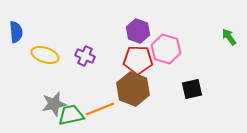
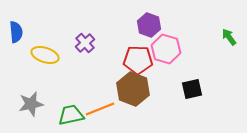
purple hexagon: moved 11 px right, 6 px up
purple cross: moved 13 px up; rotated 24 degrees clockwise
gray star: moved 23 px left
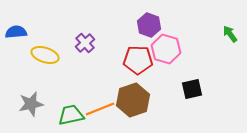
blue semicircle: rotated 90 degrees counterclockwise
green arrow: moved 1 px right, 3 px up
brown hexagon: moved 11 px down; rotated 20 degrees clockwise
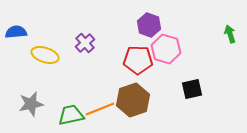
green arrow: rotated 18 degrees clockwise
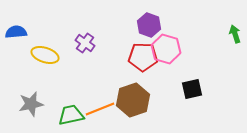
green arrow: moved 5 px right
purple cross: rotated 12 degrees counterclockwise
red pentagon: moved 5 px right, 3 px up
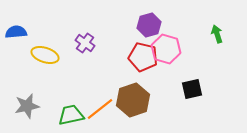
purple hexagon: rotated 25 degrees clockwise
green arrow: moved 18 px left
red pentagon: rotated 12 degrees clockwise
gray star: moved 4 px left, 2 px down
orange line: rotated 16 degrees counterclockwise
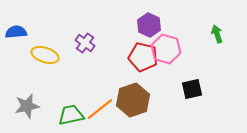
purple hexagon: rotated 20 degrees counterclockwise
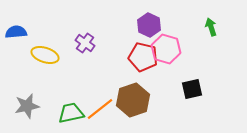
green arrow: moved 6 px left, 7 px up
green trapezoid: moved 2 px up
